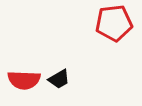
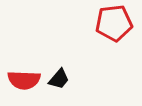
black trapezoid: rotated 20 degrees counterclockwise
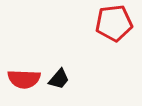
red semicircle: moved 1 px up
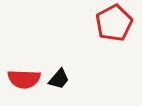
red pentagon: rotated 21 degrees counterclockwise
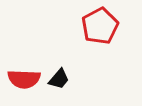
red pentagon: moved 14 px left, 3 px down
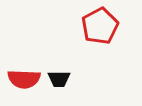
black trapezoid: rotated 50 degrees clockwise
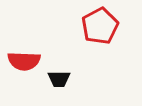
red semicircle: moved 18 px up
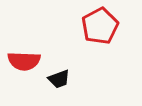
black trapezoid: rotated 20 degrees counterclockwise
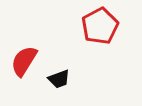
red semicircle: rotated 120 degrees clockwise
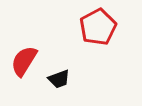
red pentagon: moved 2 px left, 1 px down
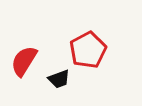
red pentagon: moved 10 px left, 23 px down
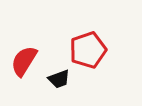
red pentagon: rotated 9 degrees clockwise
